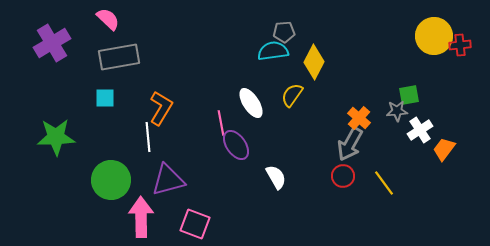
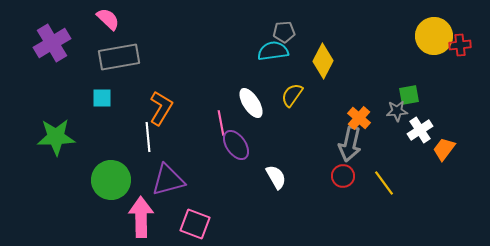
yellow diamond: moved 9 px right, 1 px up
cyan square: moved 3 px left
gray arrow: rotated 16 degrees counterclockwise
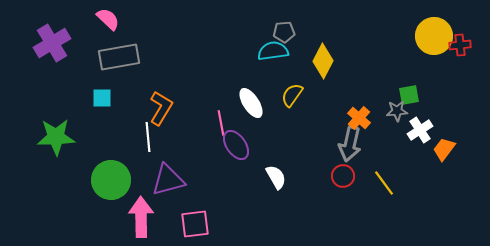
pink square: rotated 28 degrees counterclockwise
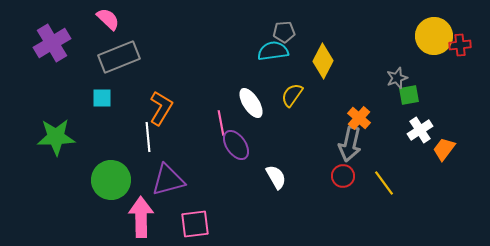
gray rectangle: rotated 12 degrees counterclockwise
gray star: moved 33 px up; rotated 15 degrees counterclockwise
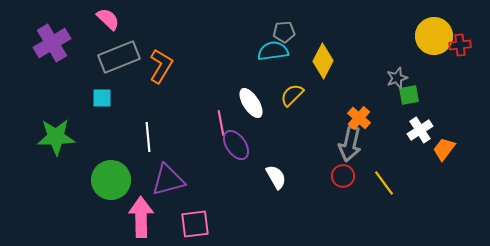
yellow semicircle: rotated 10 degrees clockwise
orange L-shape: moved 42 px up
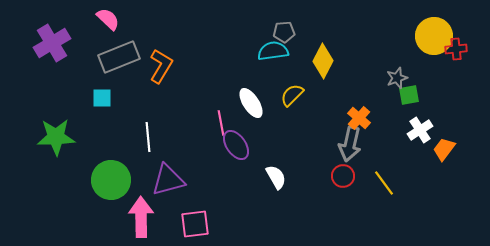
red cross: moved 4 px left, 4 px down
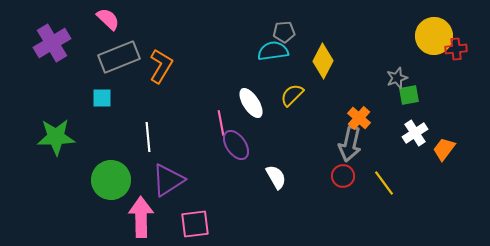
white cross: moved 5 px left, 3 px down
purple triangle: rotated 18 degrees counterclockwise
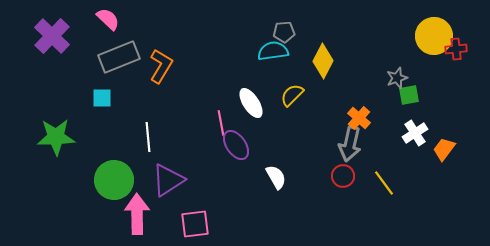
purple cross: moved 7 px up; rotated 15 degrees counterclockwise
green circle: moved 3 px right
pink arrow: moved 4 px left, 3 px up
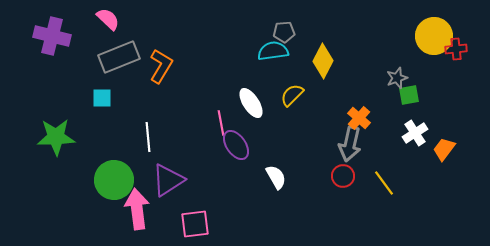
purple cross: rotated 30 degrees counterclockwise
pink arrow: moved 5 px up; rotated 6 degrees counterclockwise
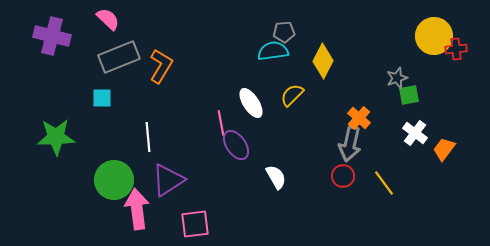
white cross: rotated 20 degrees counterclockwise
